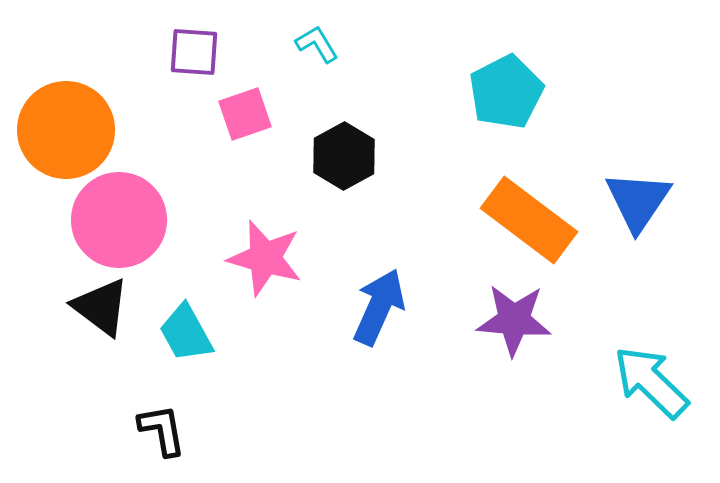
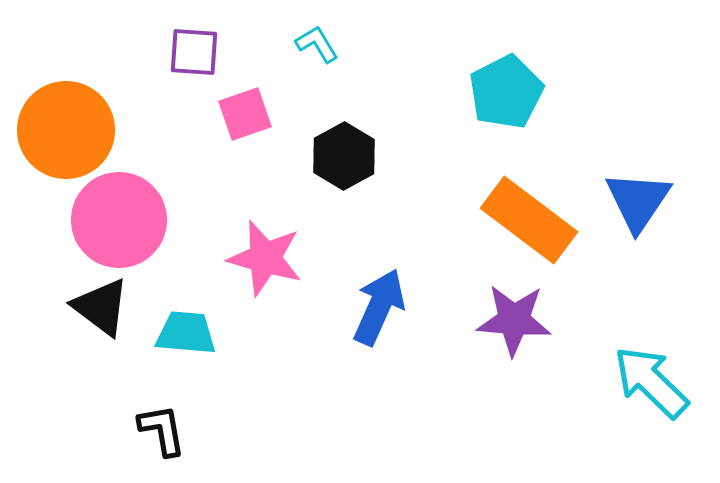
cyan trapezoid: rotated 124 degrees clockwise
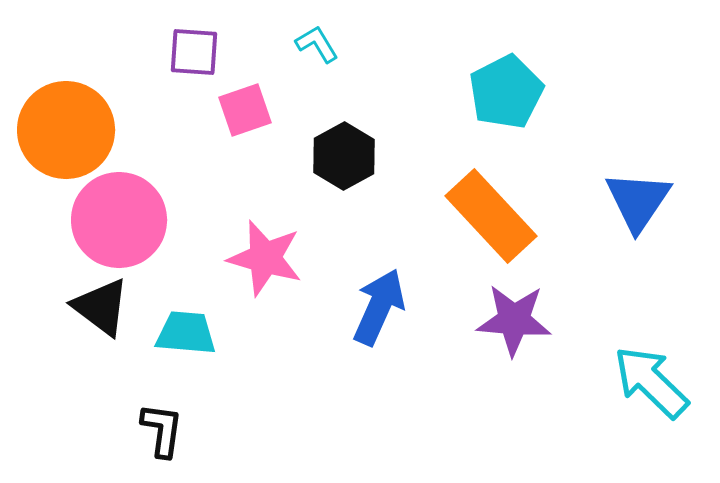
pink square: moved 4 px up
orange rectangle: moved 38 px left, 4 px up; rotated 10 degrees clockwise
black L-shape: rotated 18 degrees clockwise
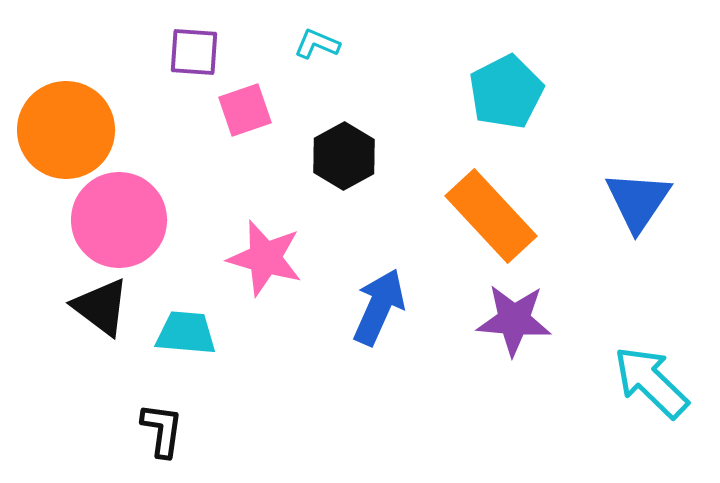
cyan L-shape: rotated 36 degrees counterclockwise
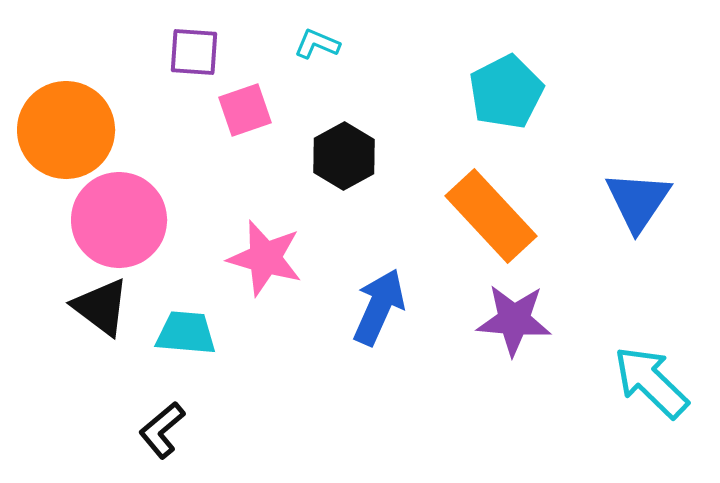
black L-shape: rotated 138 degrees counterclockwise
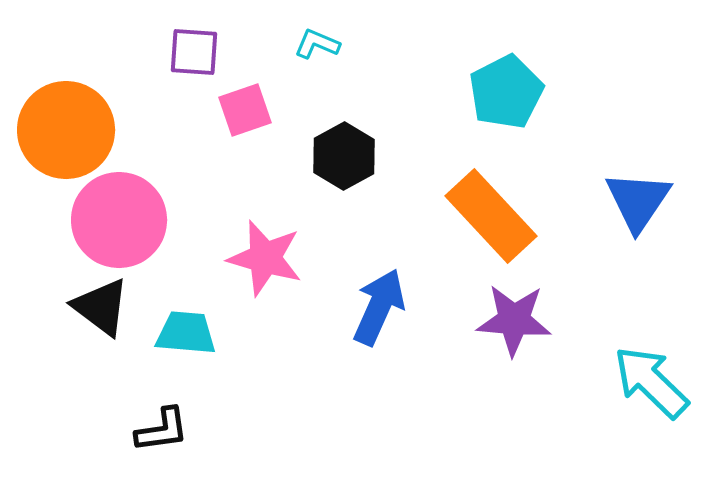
black L-shape: rotated 148 degrees counterclockwise
